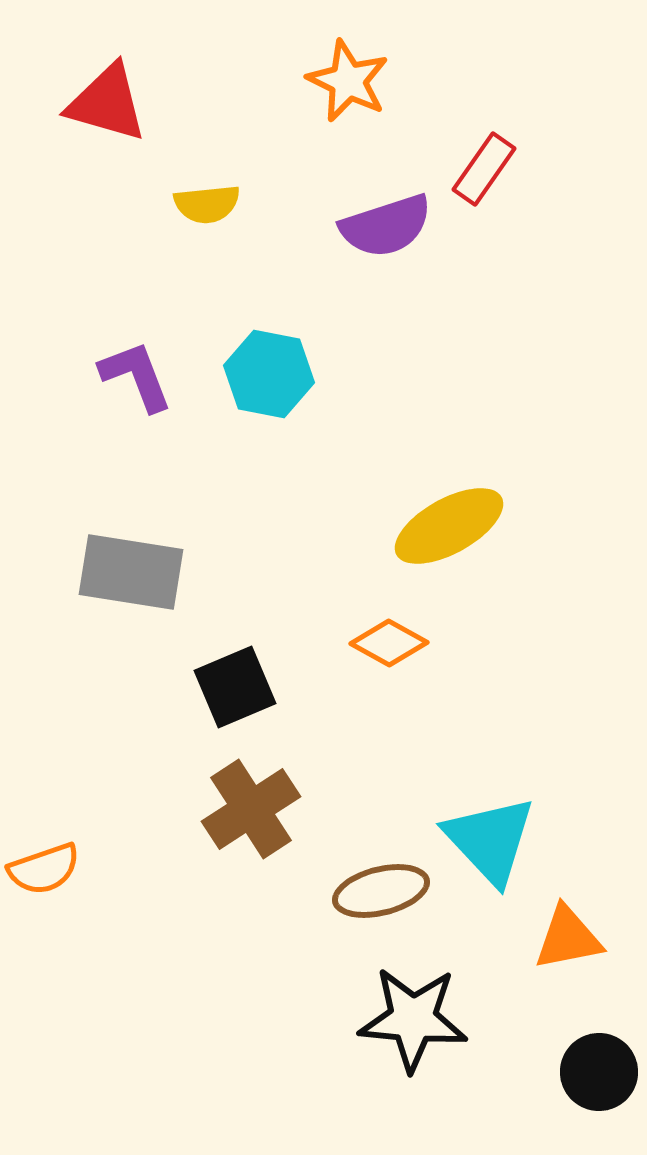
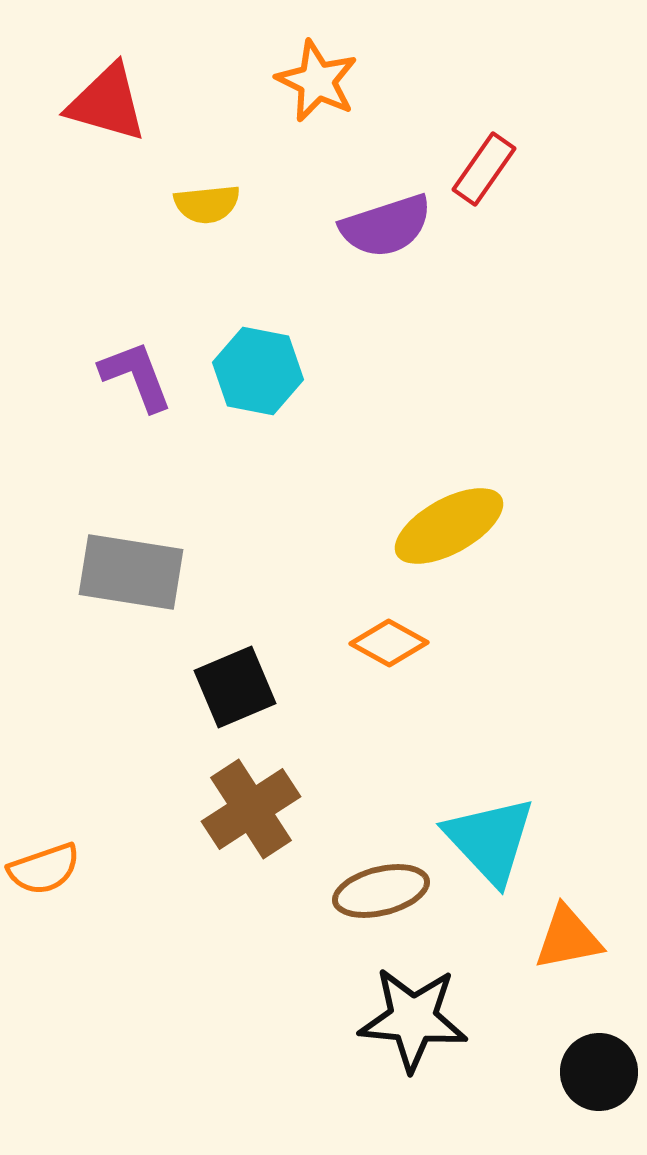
orange star: moved 31 px left
cyan hexagon: moved 11 px left, 3 px up
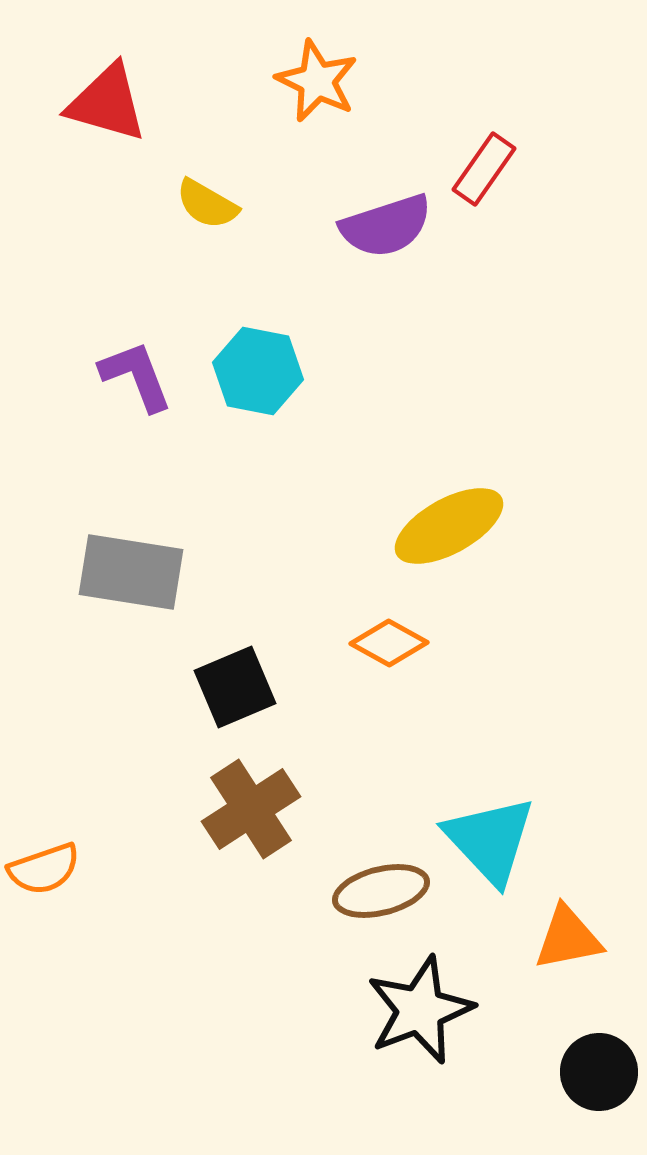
yellow semicircle: rotated 36 degrees clockwise
black star: moved 7 px right, 9 px up; rotated 26 degrees counterclockwise
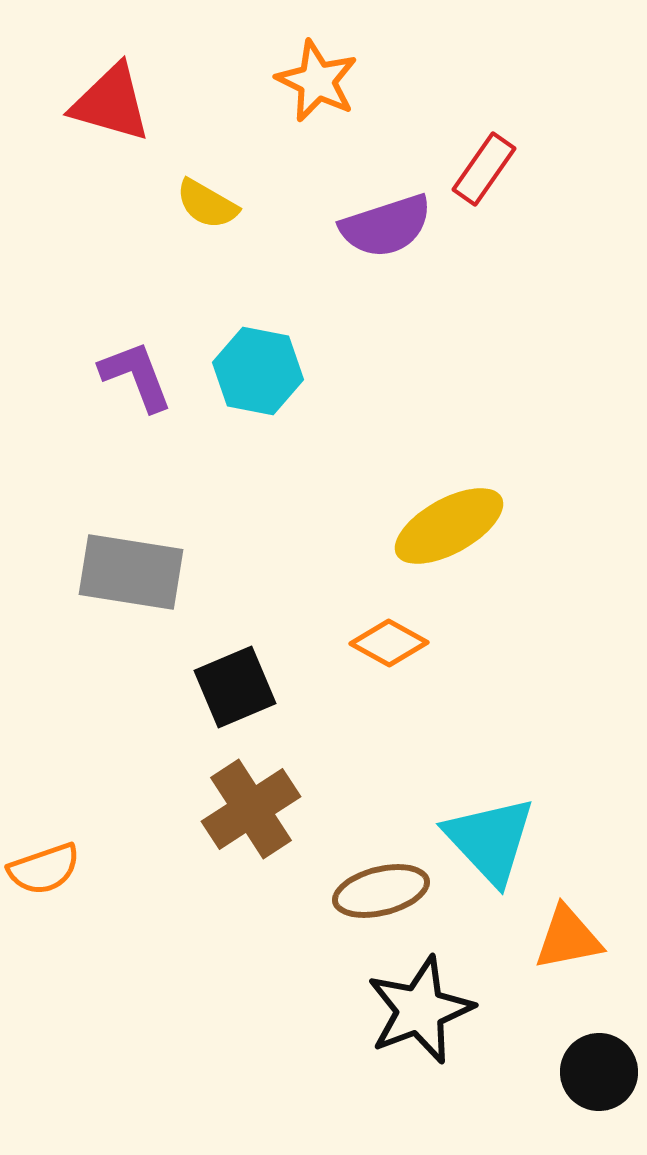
red triangle: moved 4 px right
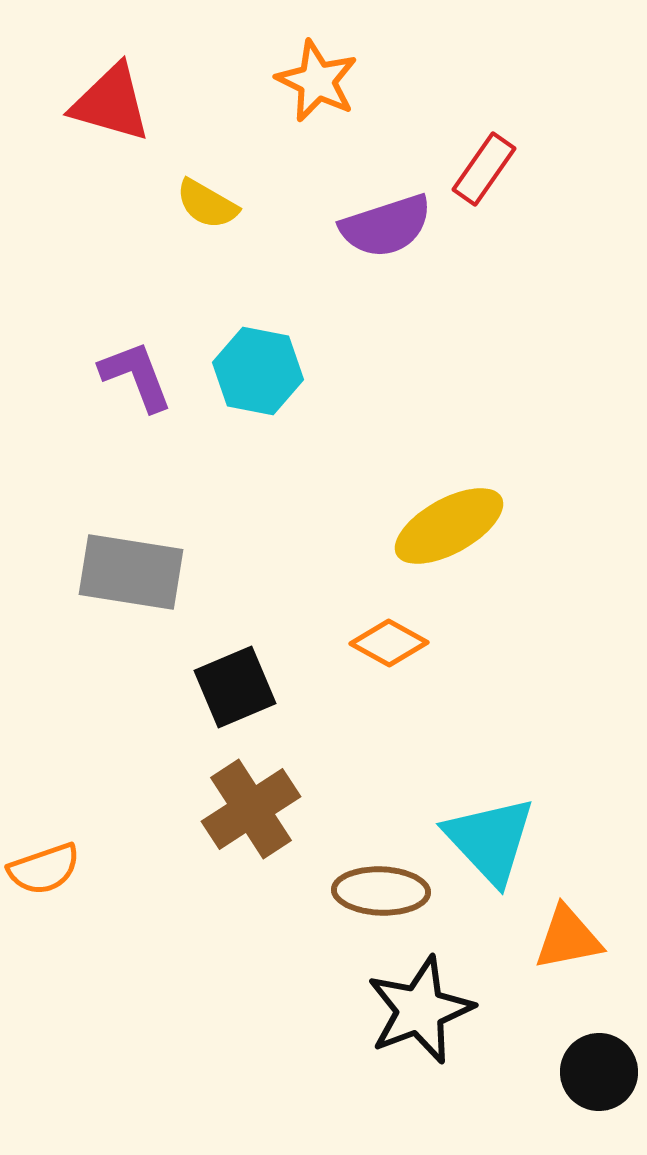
brown ellipse: rotated 16 degrees clockwise
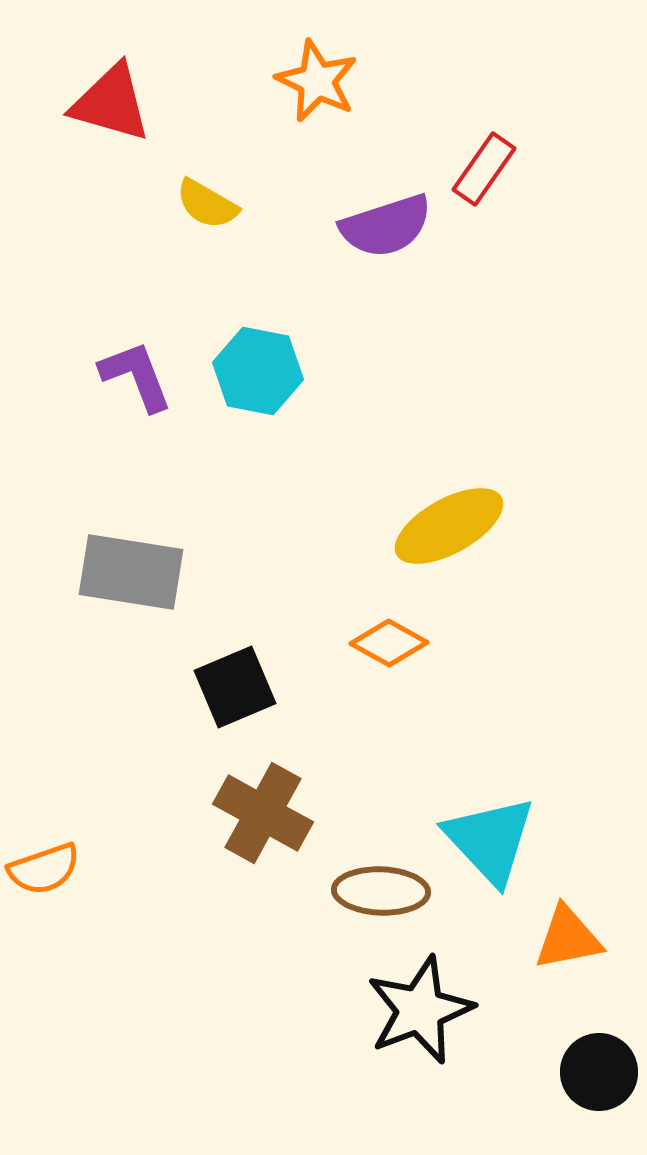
brown cross: moved 12 px right, 4 px down; rotated 28 degrees counterclockwise
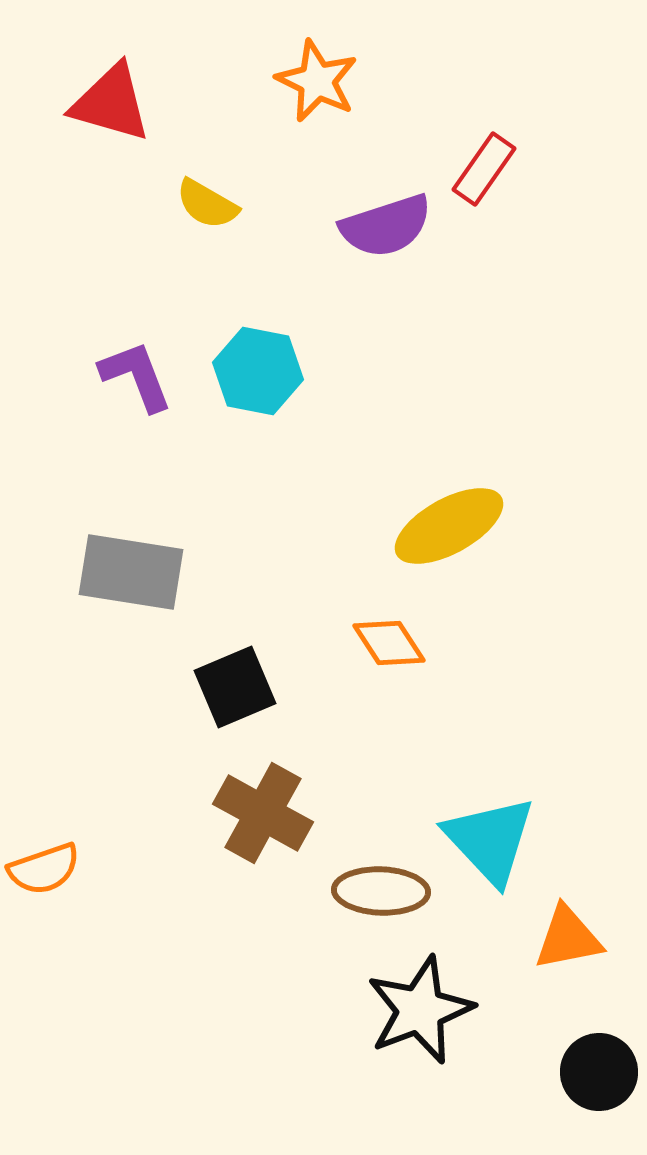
orange diamond: rotated 28 degrees clockwise
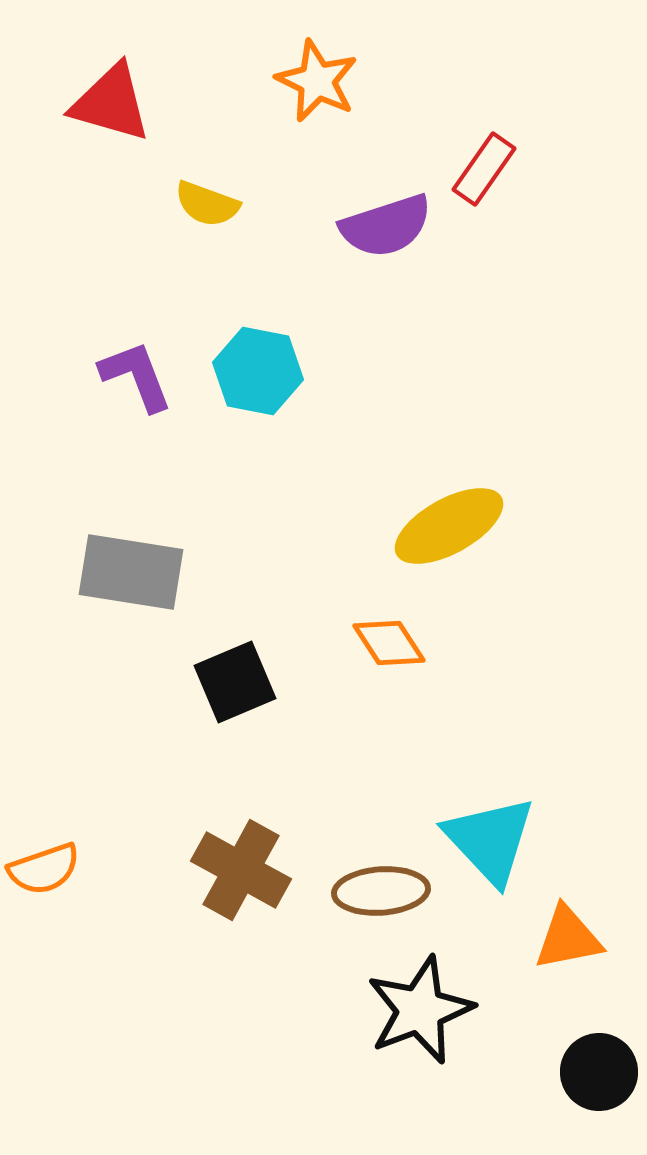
yellow semicircle: rotated 10 degrees counterclockwise
black square: moved 5 px up
brown cross: moved 22 px left, 57 px down
brown ellipse: rotated 6 degrees counterclockwise
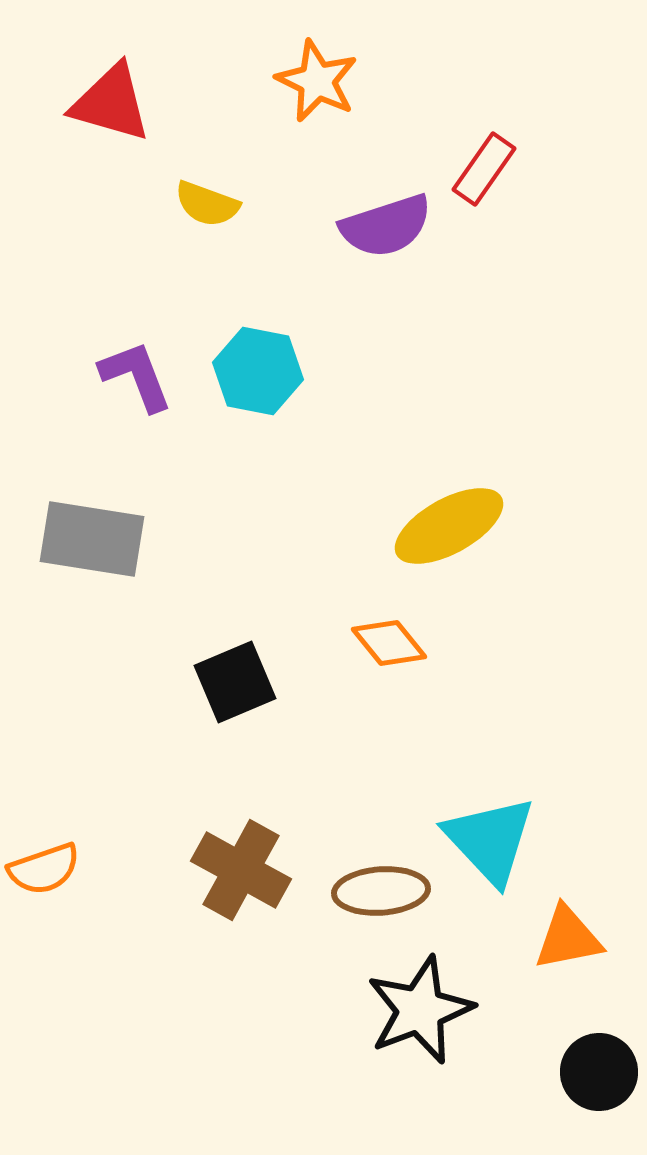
gray rectangle: moved 39 px left, 33 px up
orange diamond: rotated 6 degrees counterclockwise
